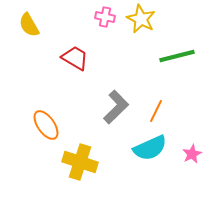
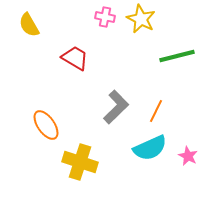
pink star: moved 4 px left, 2 px down; rotated 18 degrees counterclockwise
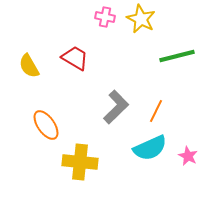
yellow semicircle: moved 41 px down
yellow cross: rotated 12 degrees counterclockwise
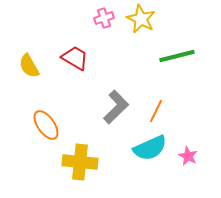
pink cross: moved 1 px left, 1 px down; rotated 30 degrees counterclockwise
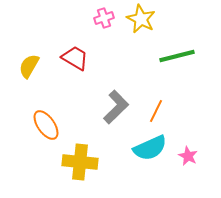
yellow semicircle: rotated 60 degrees clockwise
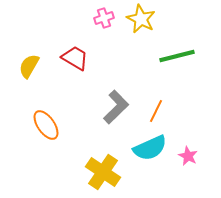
yellow cross: moved 23 px right, 10 px down; rotated 28 degrees clockwise
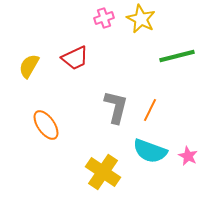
red trapezoid: rotated 124 degrees clockwise
gray L-shape: rotated 32 degrees counterclockwise
orange line: moved 6 px left, 1 px up
cyan semicircle: moved 3 px down; rotated 44 degrees clockwise
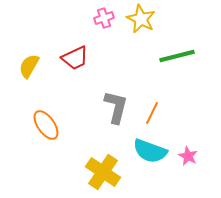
orange line: moved 2 px right, 3 px down
